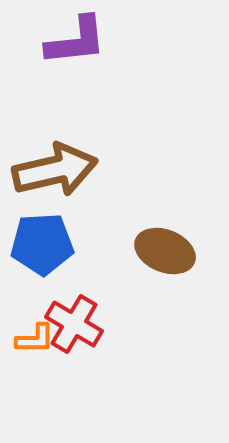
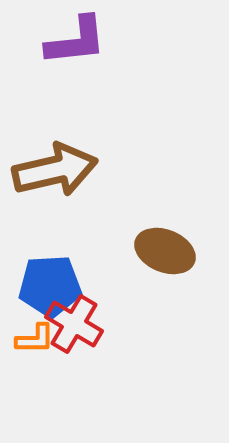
blue pentagon: moved 8 px right, 42 px down
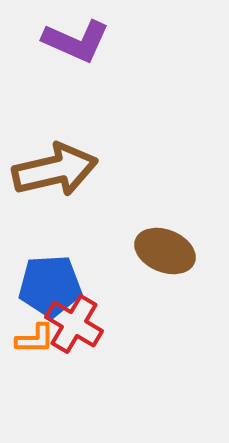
purple L-shape: rotated 30 degrees clockwise
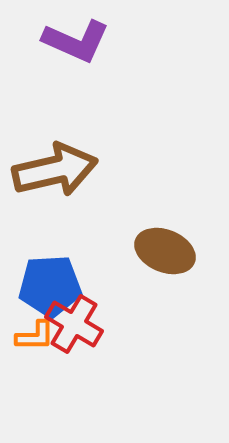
orange L-shape: moved 3 px up
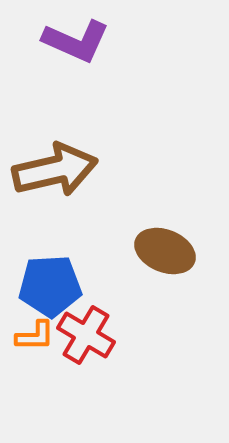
red cross: moved 12 px right, 11 px down
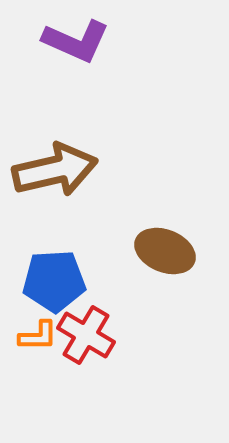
blue pentagon: moved 4 px right, 5 px up
orange L-shape: moved 3 px right
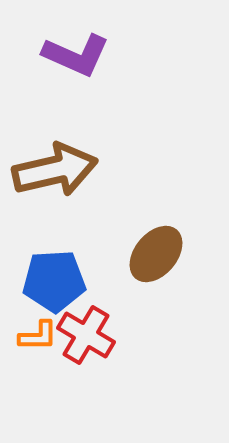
purple L-shape: moved 14 px down
brown ellipse: moved 9 px left, 3 px down; rotated 72 degrees counterclockwise
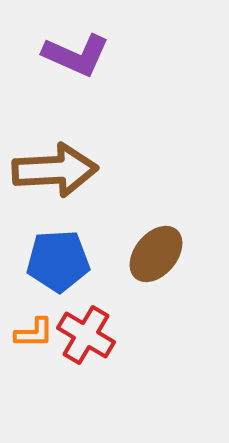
brown arrow: rotated 10 degrees clockwise
blue pentagon: moved 4 px right, 20 px up
orange L-shape: moved 4 px left, 3 px up
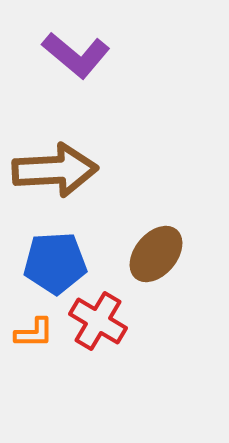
purple L-shape: rotated 16 degrees clockwise
blue pentagon: moved 3 px left, 2 px down
red cross: moved 12 px right, 14 px up
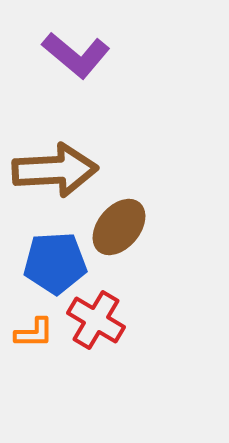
brown ellipse: moved 37 px left, 27 px up
red cross: moved 2 px left, 1 px up
